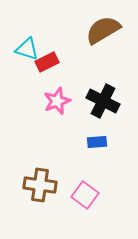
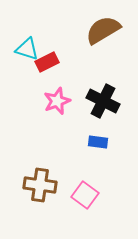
blue rectangle: moved 1 px right; rotated 12 degrees clockwise
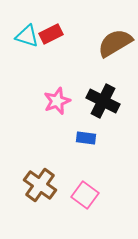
brown semicircle: moved 12 px right, 13 px down
cyan triangle: moved 13 px up
red rectangle: moved 4 px right, 28 px up
blue rectangle: moved 12 px left, 4 px up
brown cross: rotated 28 degrees clockwise
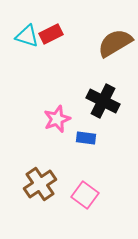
pink star: moved 18 px down
brown cross: moved 1 px up; rotated 20 degrees clockwise
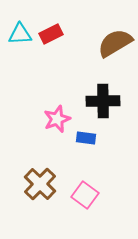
cyan triangle: moved 7 px left, 2 px up; rotated 20 degrees counterclockwise
black cross: rotated 28 degrees counterclockwise
brown cross: rotated 12 degrees counterclockwise
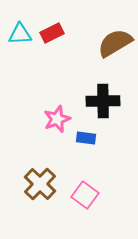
red rectangle: moved 1 px right, 1 px up
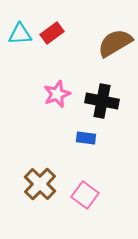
red rectangle: rotated 10 degrees counterclockwise
black cross: moved 1 px left; rotated 12 degrees clockwise
pink star: moved 25 px up
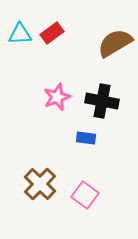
pink star: moved 3 px down
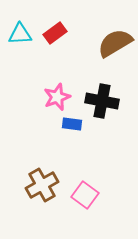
red rectangle: moved 3 px right
blue rectangle: moved 14 px left, 14 px up
brown cross: moved 2 px right, 1 px down; rotated 16 degrees clockwise
